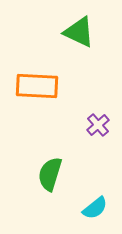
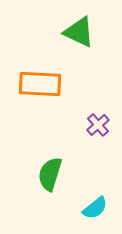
orange rectangle: moved 3 px right, 2 px up
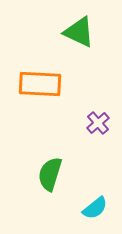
purple cross: moved 2 px up
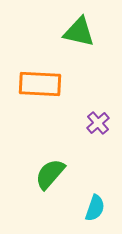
green triangle: rotated 12 degrees counterclockwise
green semicircle: rotated 24 degrees clockwise
cyan semicircle: rotated 32 degrees counterclockwise
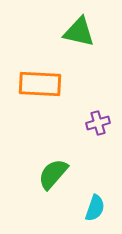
purple cross: rotated 25 degrees clockwise
green semicircle: moved 3 px right
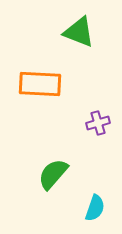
green triangle: rotated 8 degrees clockwise
